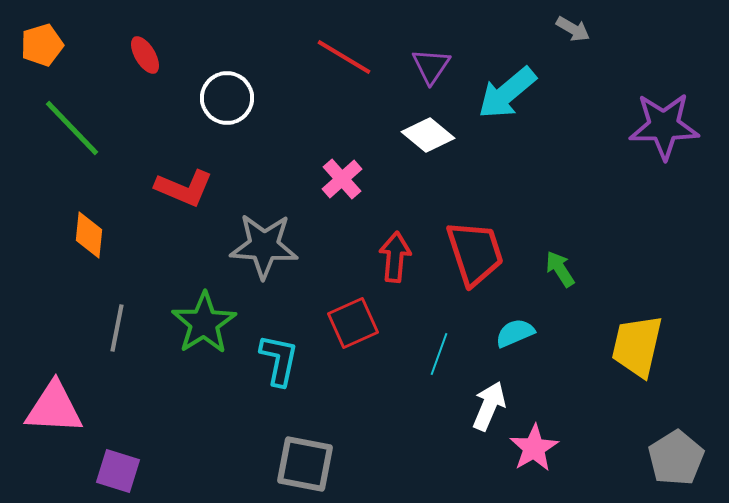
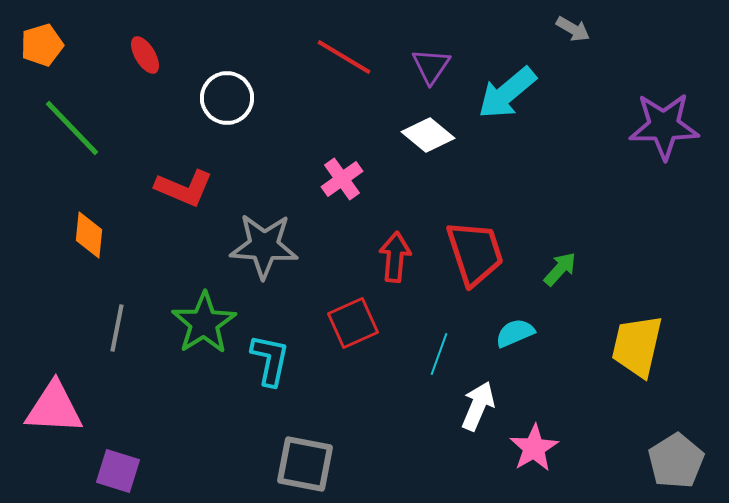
pink cross: rotated 6 degrees clockwise
green arrow: rotated 75 degrees clockwise
cyan L-shape: moved 9 px left
white arrow: moved 11 px left
gray pentagon: moved 3 px down
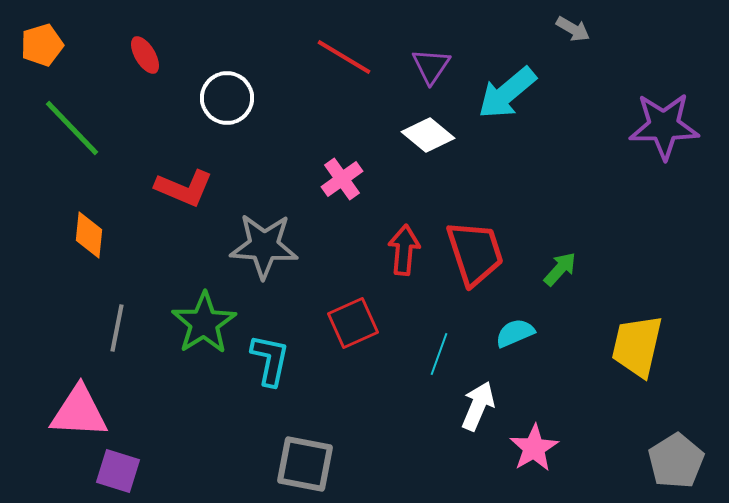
red arrow: moved 9 px right, 7 px up
pink triangle: moved 25 px right, 4 px down
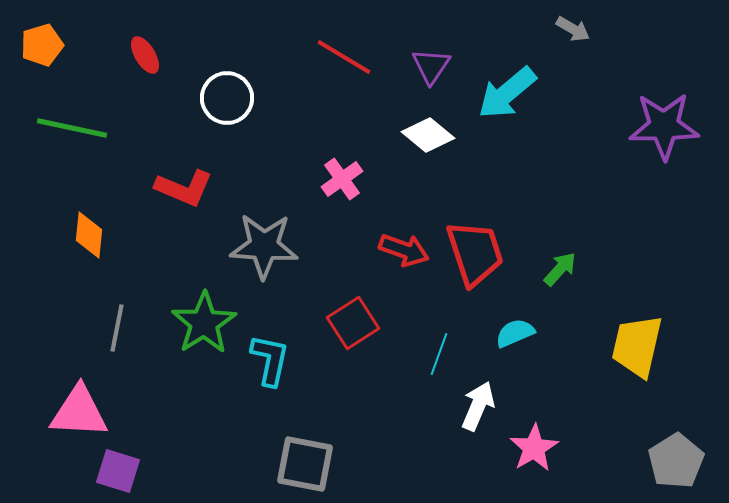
green line: rotated 34 degrees counterclockwise
red arrow: rotated 105 degrees clockwise
red square: rotated 9 degrees counterclockwise
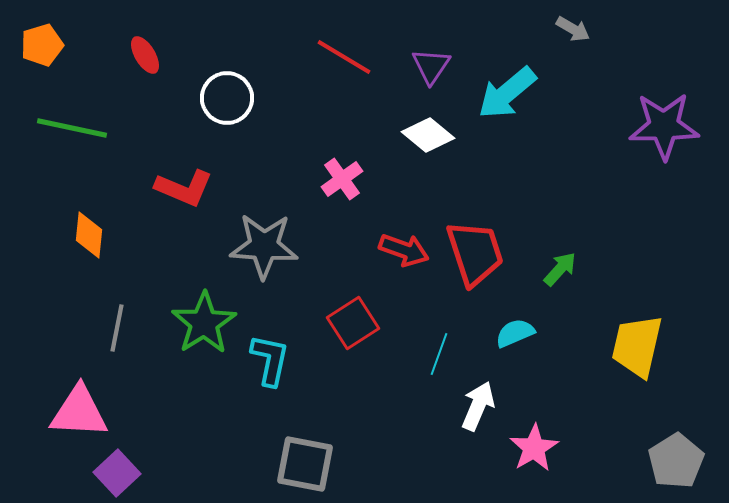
purple square: moved 1 px left, 2 px down; rotated 30 degrees clockwise
